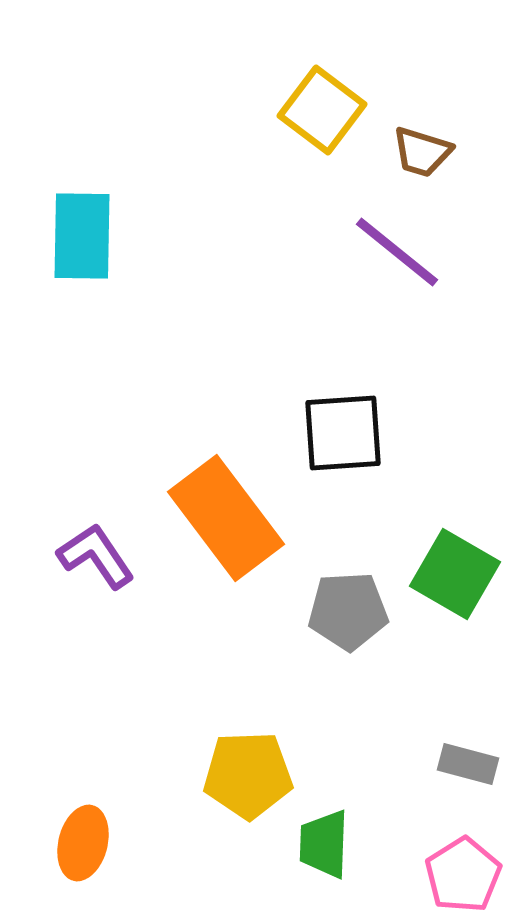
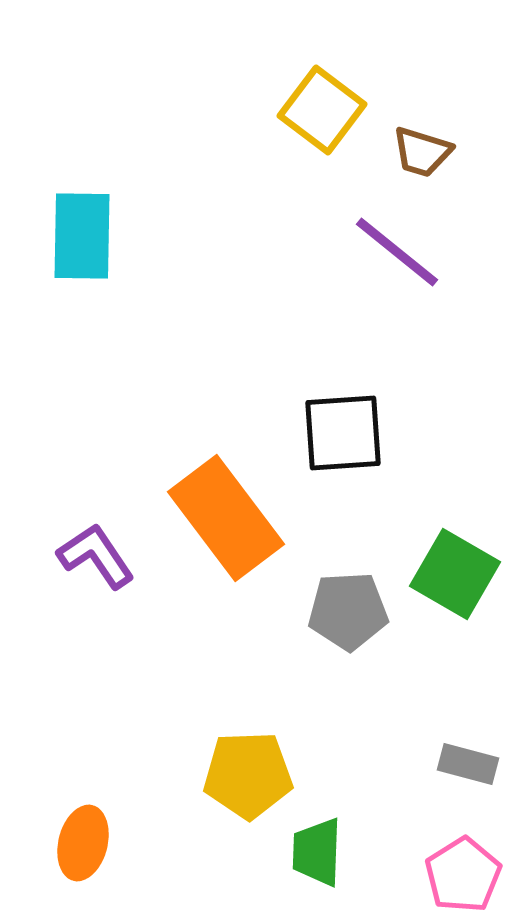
green trapezoid: moved 7 px left, 8 px down
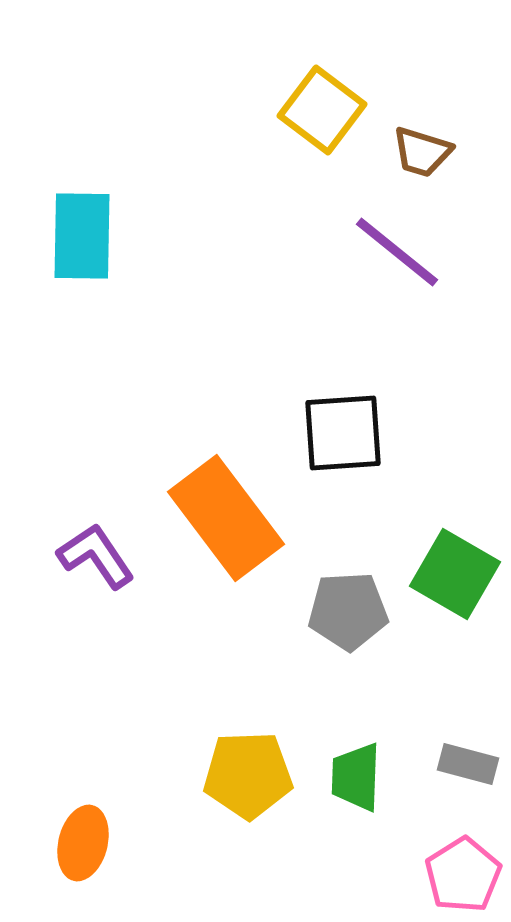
green trapezoid: moved 39 px right, 75 px up
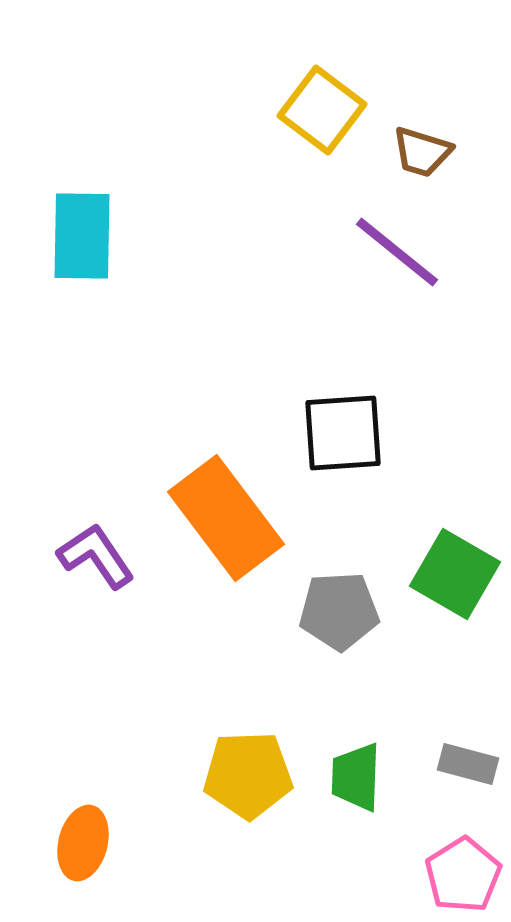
gray pentagon: moved 9 px left
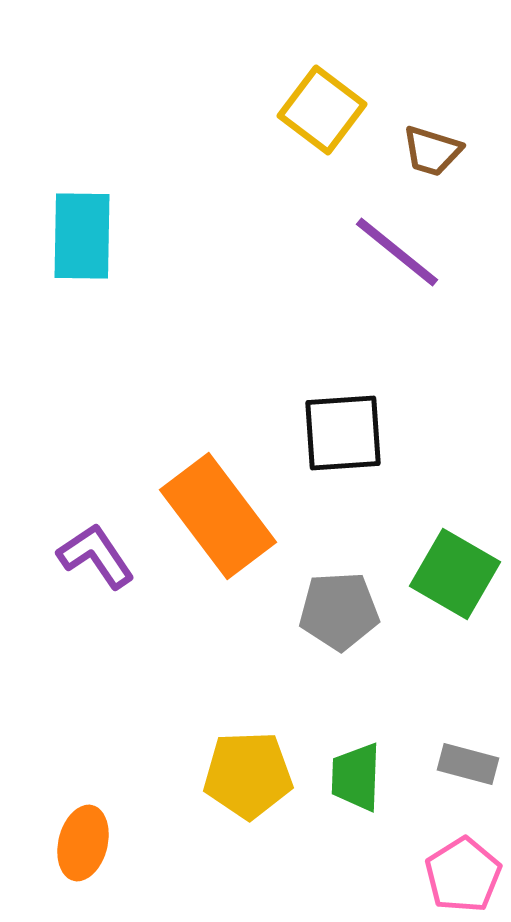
brown trapezoid: moved 10 px right, 1 px up
orange rectangle: moved 8 px left, 2 px up
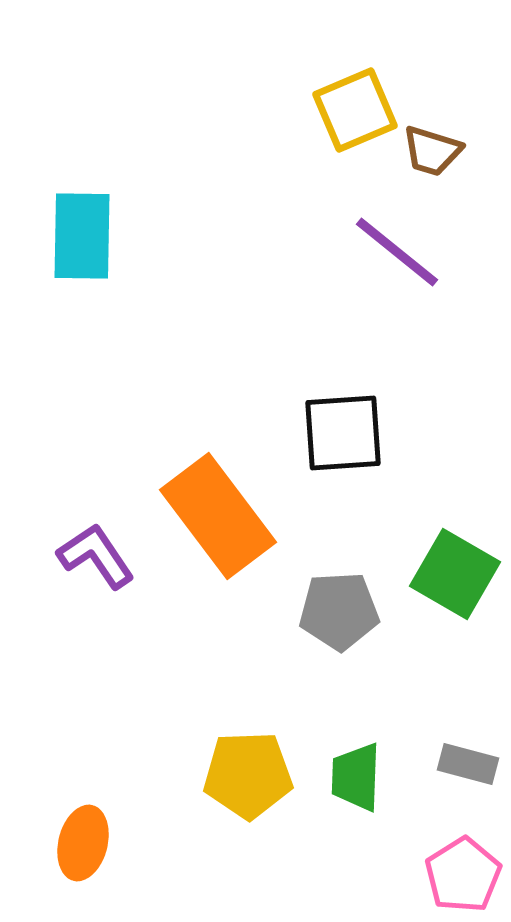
yellow square: moved 33 px right; rotated 30 degrees clockwise
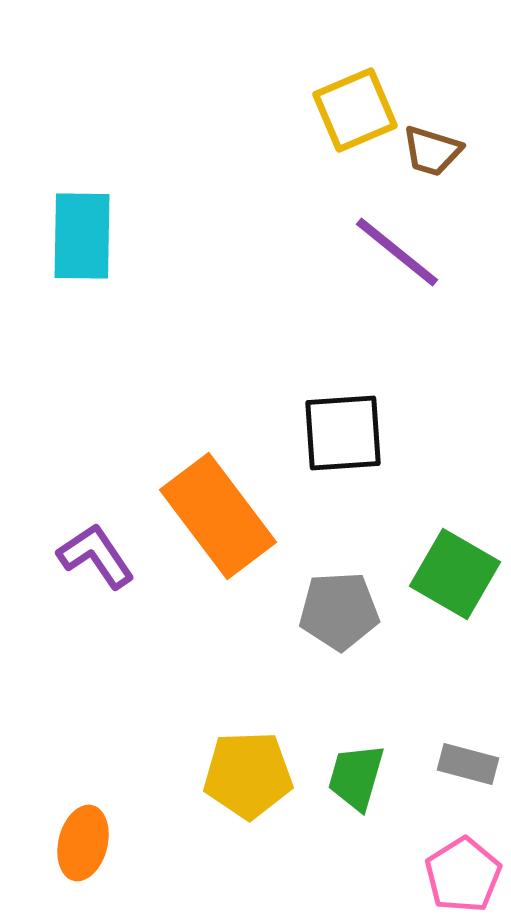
green trapezoid: rotated 14 degrees clockwise
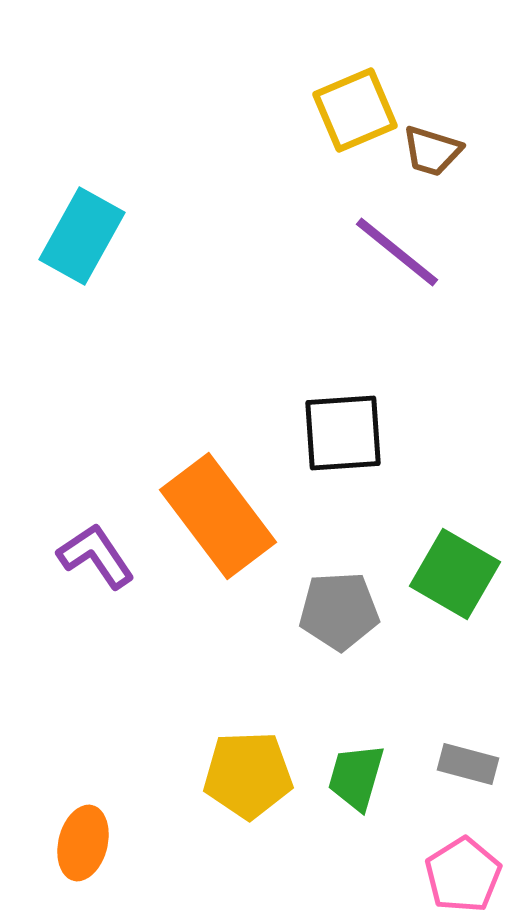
cyan rectangle: rotated 28 degrees clockwise
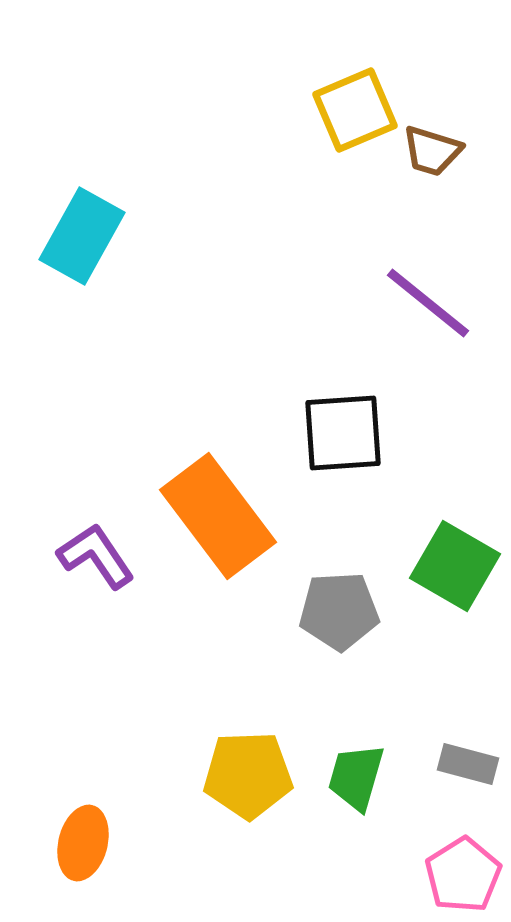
purple line: moved 31 px right, 51 px down
green square: moved 8 px up
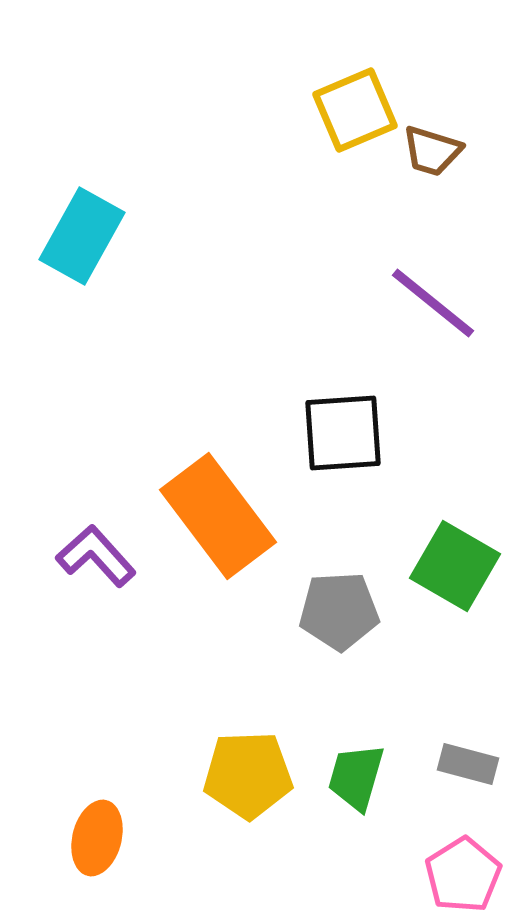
purple line: moved 5 px right
purple L-shape: rotated 8 degrees counterclockwise
orange ellipse: moved 14 px right, 5 px up
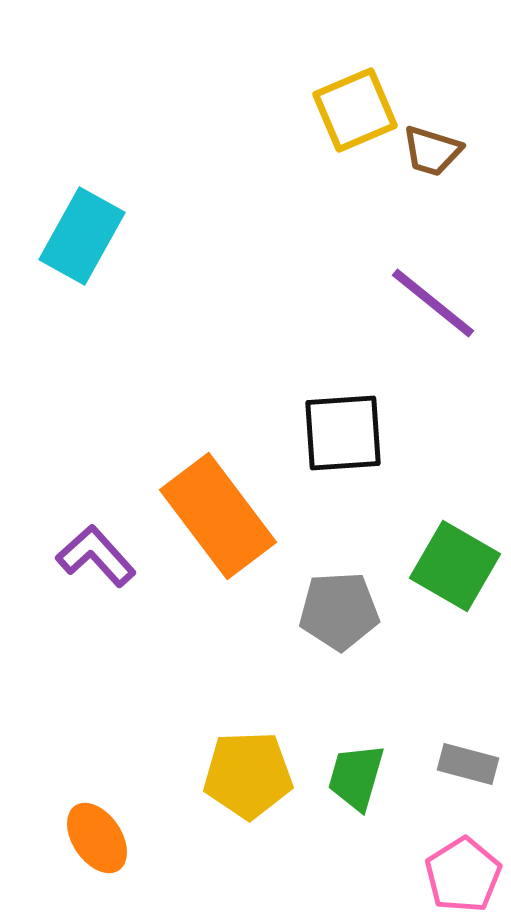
orange ellipse: rotated 48 degrees counterclockwise
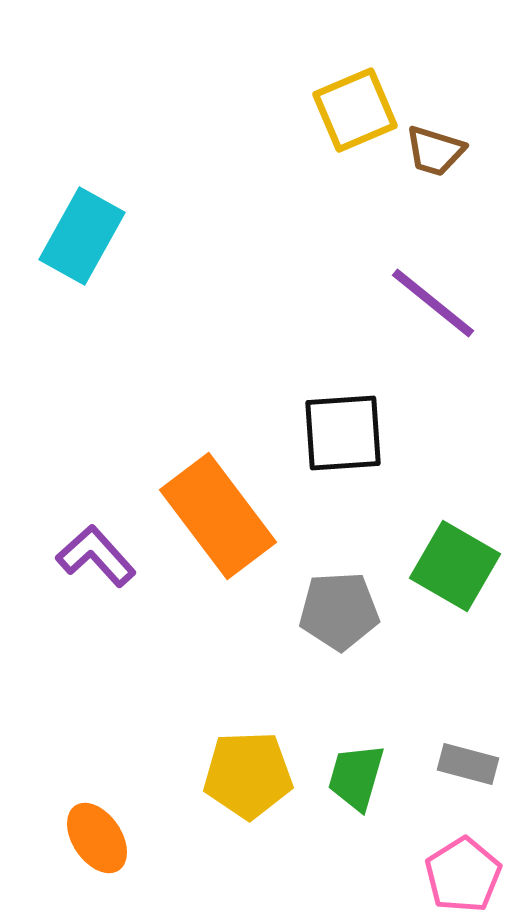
brown trapezoid: moved 3 px right
